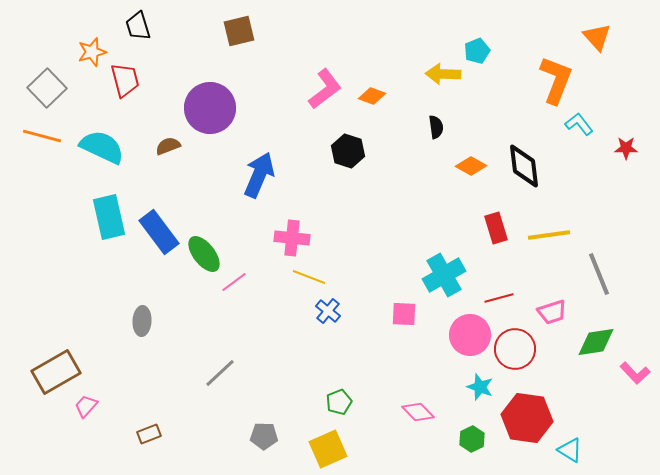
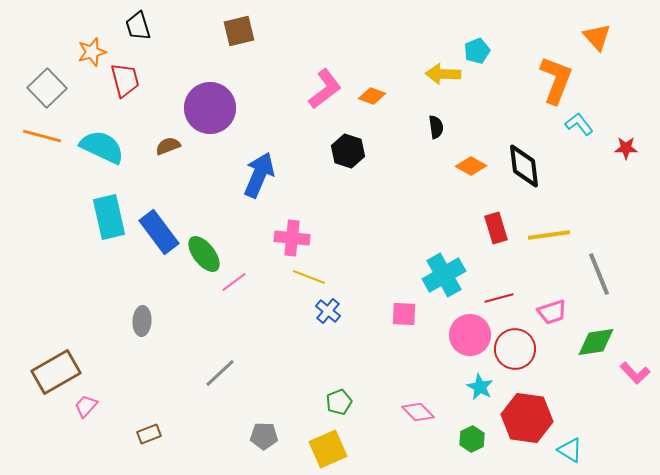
cyan star at (480, 387): rotated 8 degrees clockwise
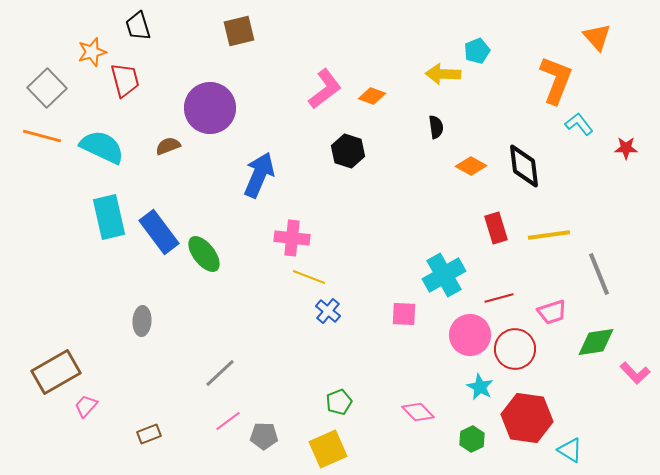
pink line at (234, 282): moved 6 px left, 139 px down
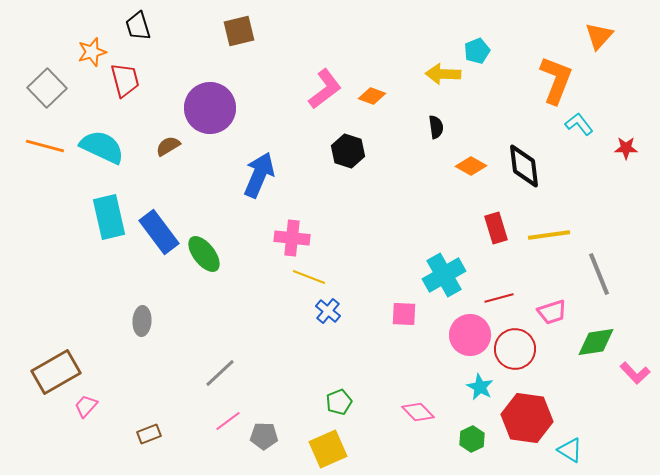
orange triangle at (597, 37): moved 2 px right, 1 px up; rotated 24 degrees clockwise
orange line at (42, 136): moved 3 px right, 10 px down
brown semicircle at (168, 146): rotated 10 degrees counterclockwise
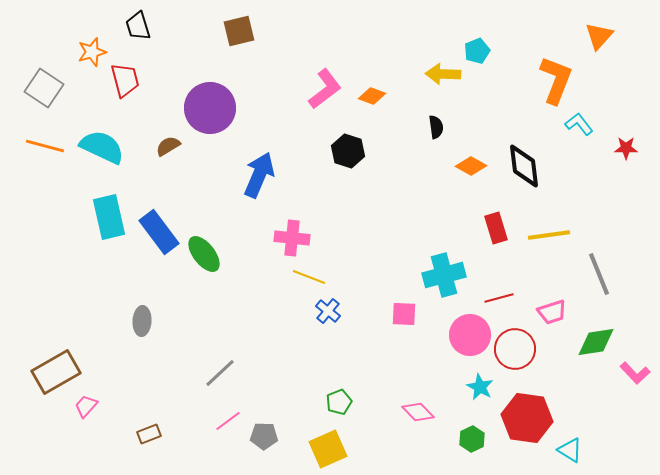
gray square at (47, 88): moved 3 px left; rotated 12 degrees counterclockwise
cyan cross at (444, 275): rotated 15 degrees clockwise
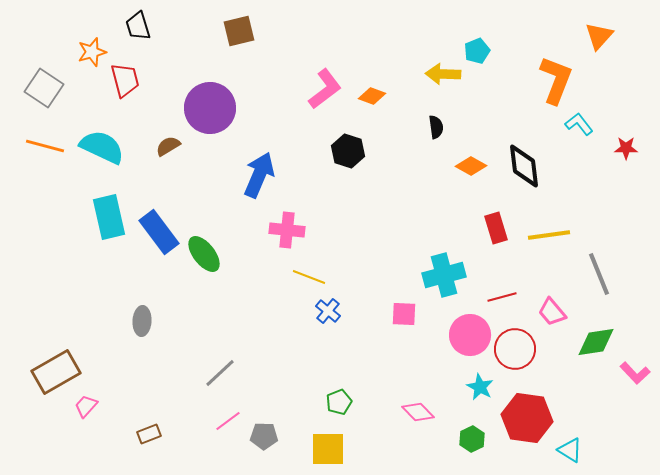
pink cross at (292, 238): moved 5 px left, 8 px up
red line at (499, 298): moved 3 px right, 1 px up
pink trapezoid at (552, 312): rotated 68 degrees clockwise
yellow square at (328, 449): rotated 24 degrees clockwise
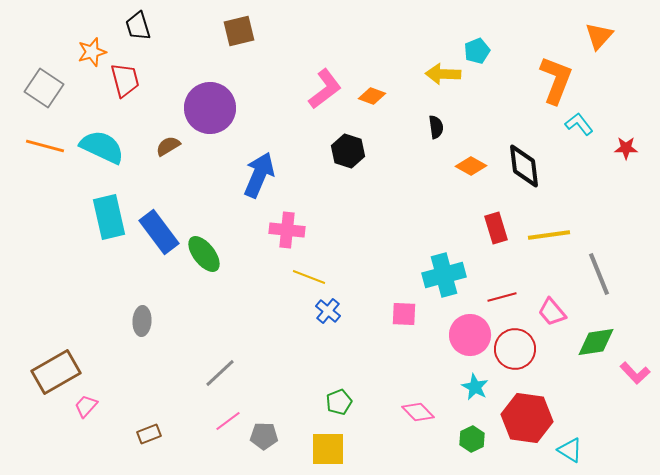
cyan star at (480, 387): moved 5 px left
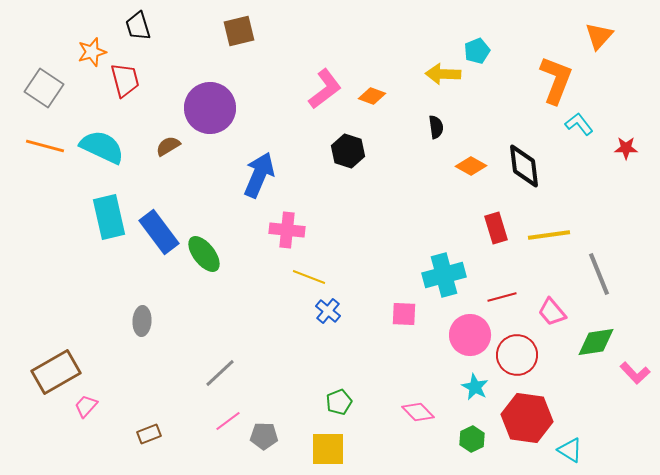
red circle at (515, 349): moved 2 px right, 6 px down
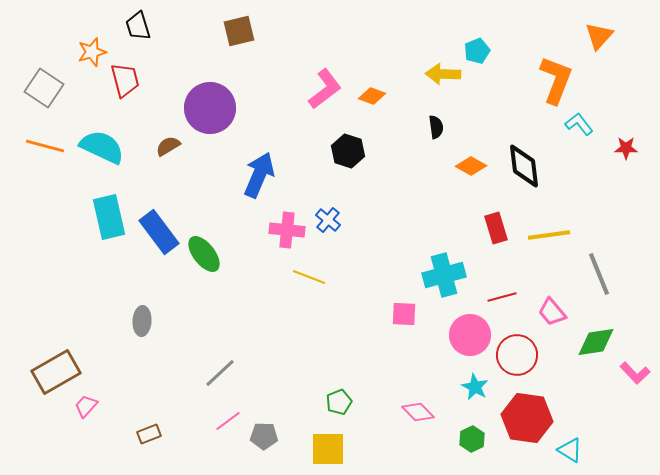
blue cross at (328, 311): moved 91 px up
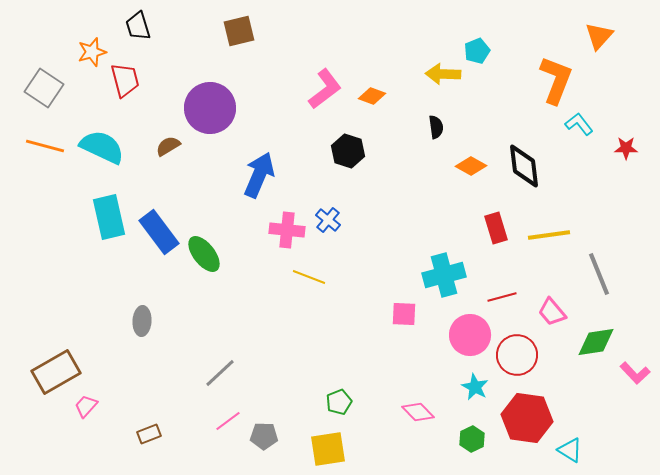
yellow square at (328, 449): rotated 9 degrees counterclockwise
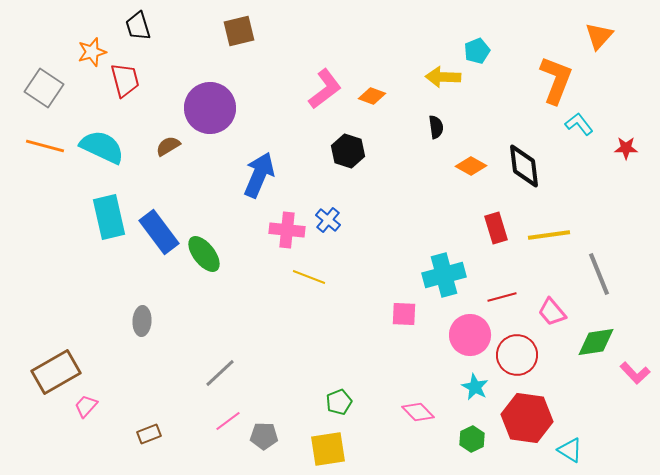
yellow arrow at (443, 74): moved 3 px down
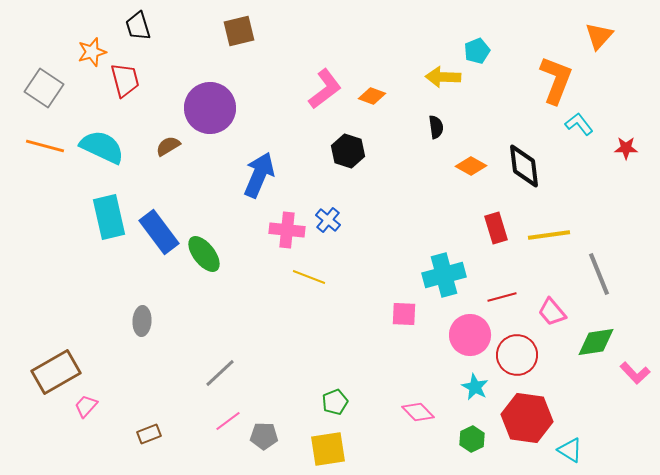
green pentagon at (339, 402): moved 4 px left
